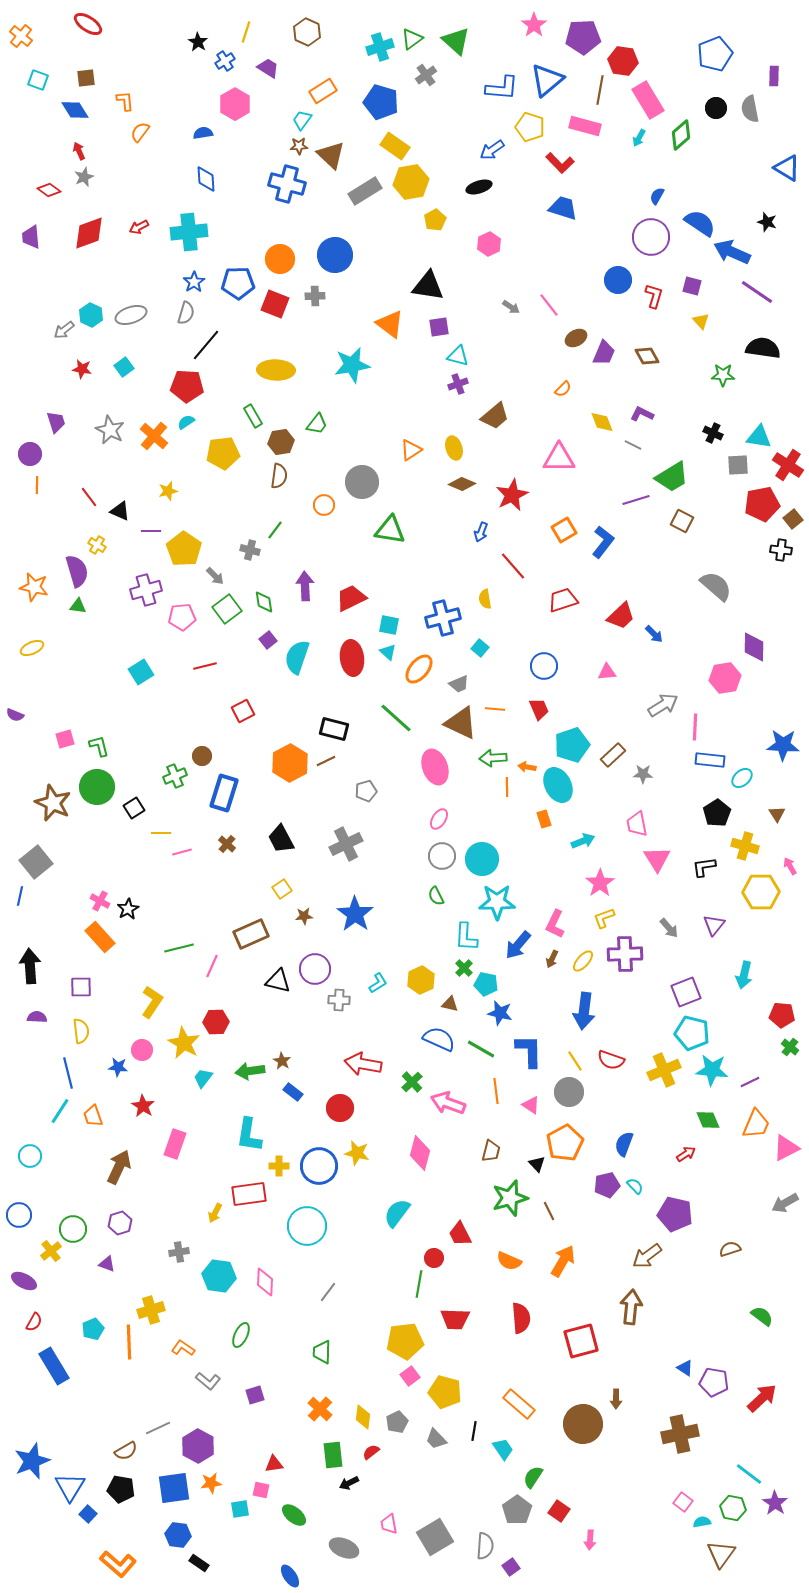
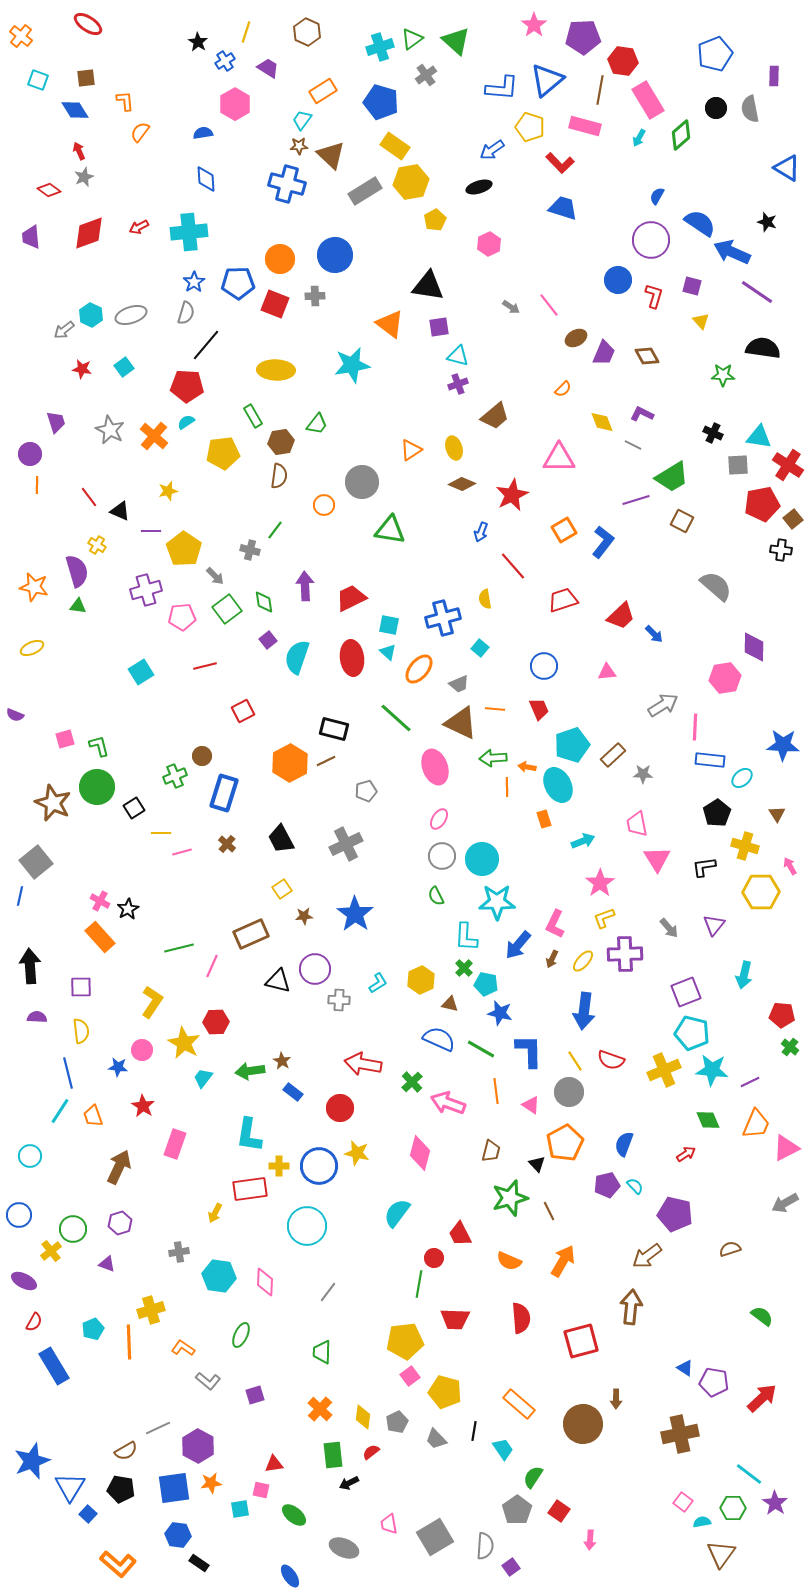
purple circle at (651, 237): moved 3 px down
red rectangle at (249, 1194): moved 1 px right, 5 px up
green hexagon at (733, 1508): rotated 10 degrees counterclockwise
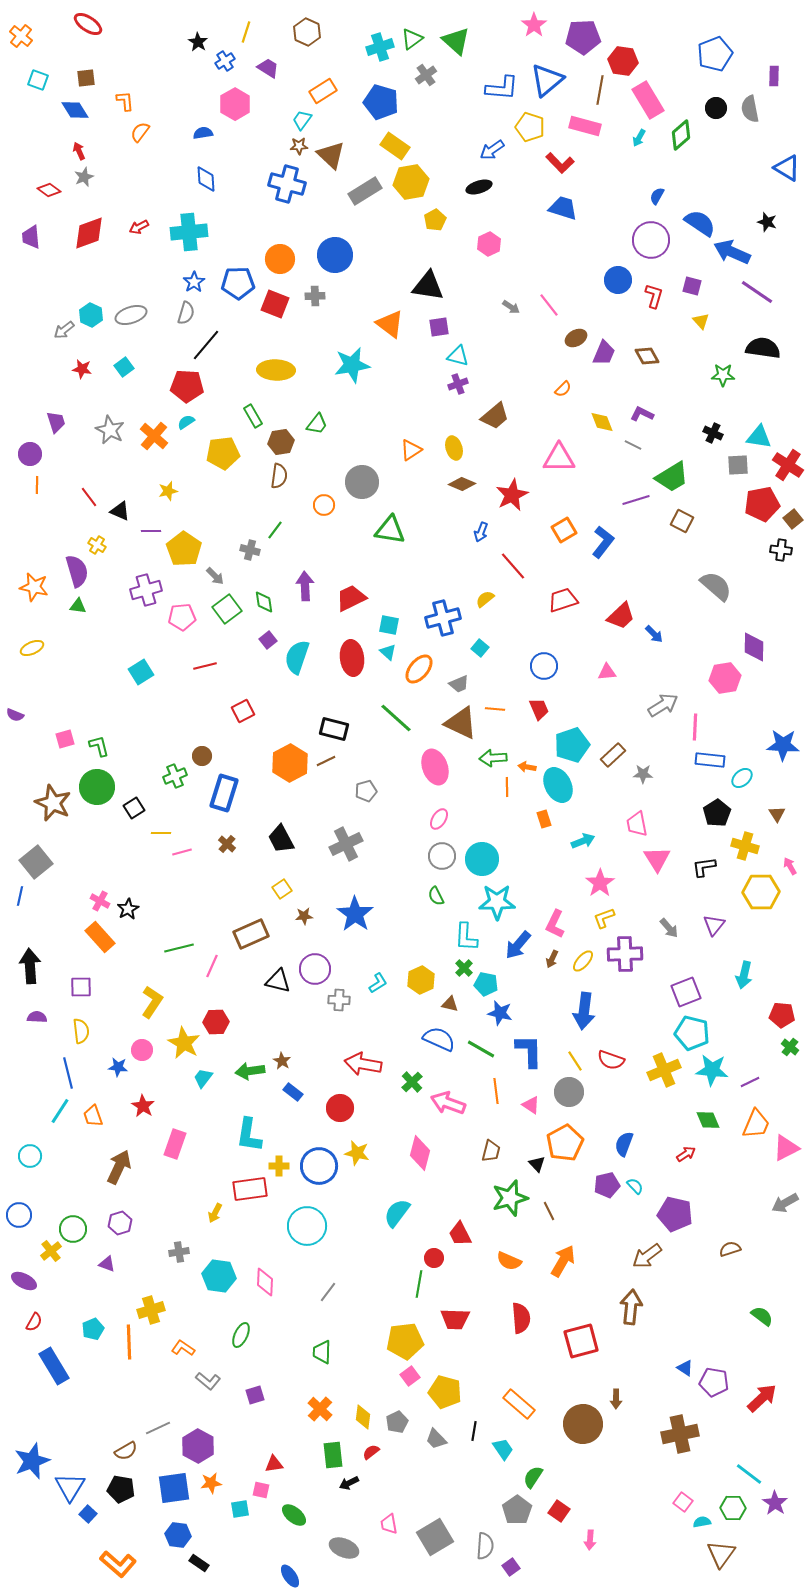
yellow semicircle at (485, 599): rotated 60 degrees clockwise
